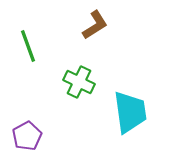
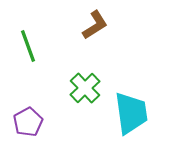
green cross: moved 6 px right, 6 px down; rotated 20 degrees clockwise
cyan trapezoid: moved 1 px right, 1 px down
purple pentagon: moved 1 px right, 14 px up
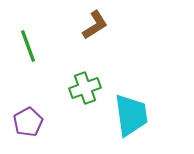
green cross: rotated 24 degrees clockwise
cyan trapezoid: moved 2 px down
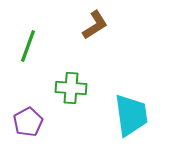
green line: rotated 40 degrees clockwise
green cross: moved 14 px left; rotated 24 degrees clockwise
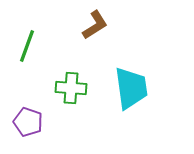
green line: moved 1 px left
cyan trapezoid: moved 27 px up
purple pentagon: rotated 24 degrees counterclockwise
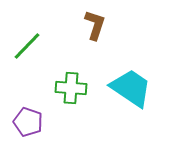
brown L-shape: rotated 40 degrees counterclockwise
green line: rotated 24 degrees clockwise
cyan trapezoid: rotated 48 degrees counterclockwise
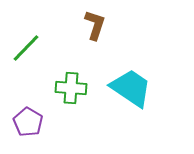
green line: moved 1 px left, 2 px down
purple pentagon: rotated 12 degrees clockwise
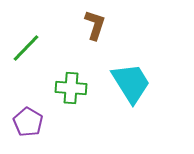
cyan trapezoid: moved 5 px up; rotated 24 degrees clockwise
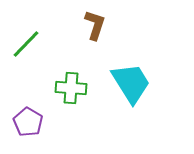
green line: moved 4 px up
